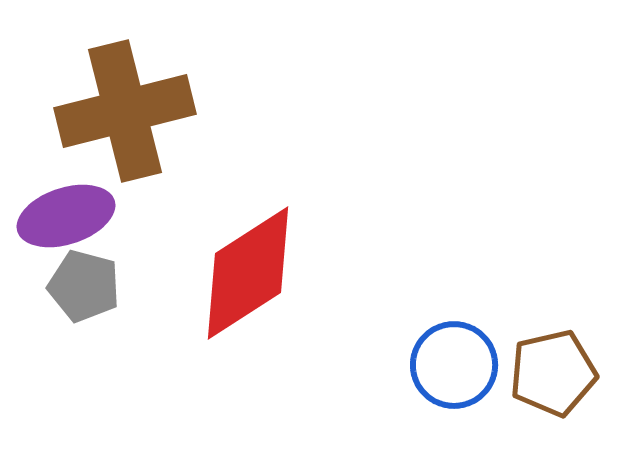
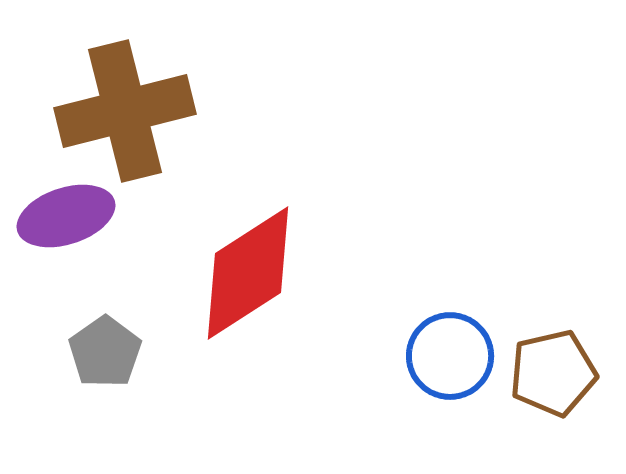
gray pentagon: moved 21 px right, 66 px down; rotated 22 degrees clockwise
blue circle: moved 4 px left, 9 px up
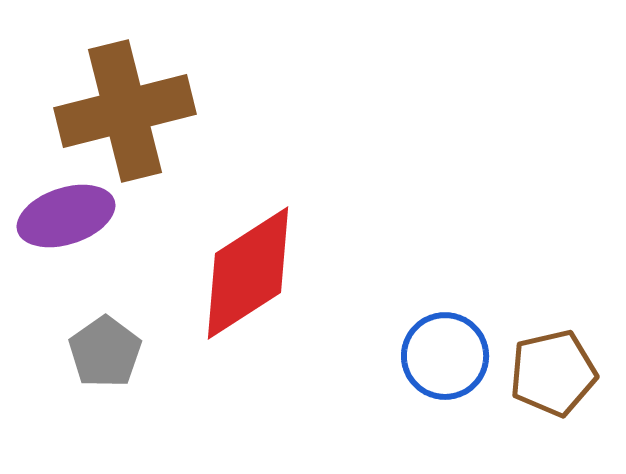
blue circle: moved 5 px left
